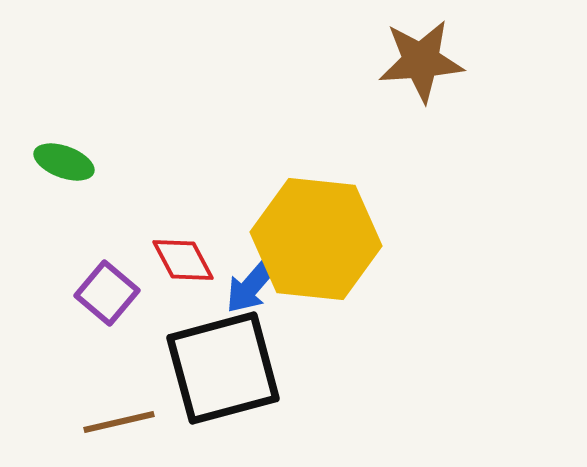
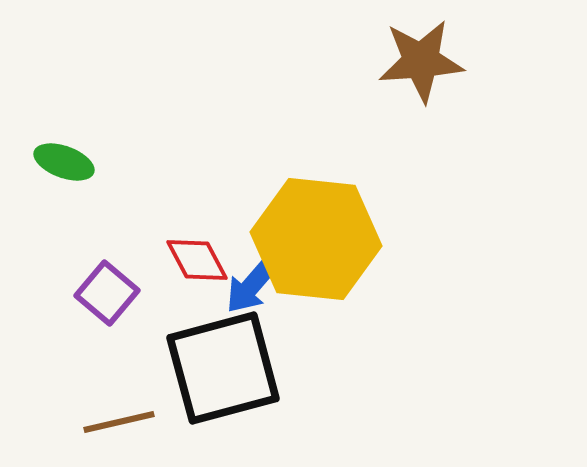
red diamond: moved 14 px right
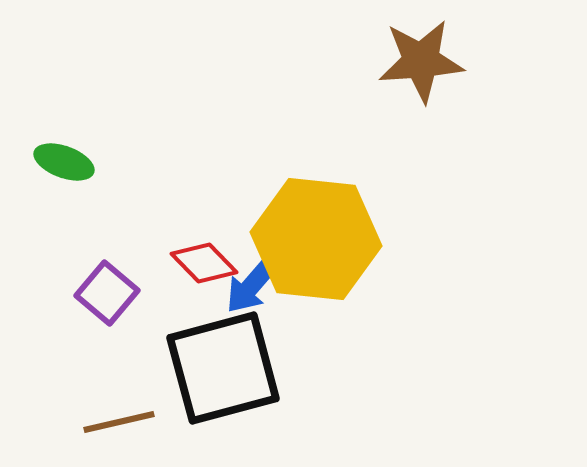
red diamond: moved 7 px right, 3 px down; rotated 16 degrees counterclockwise
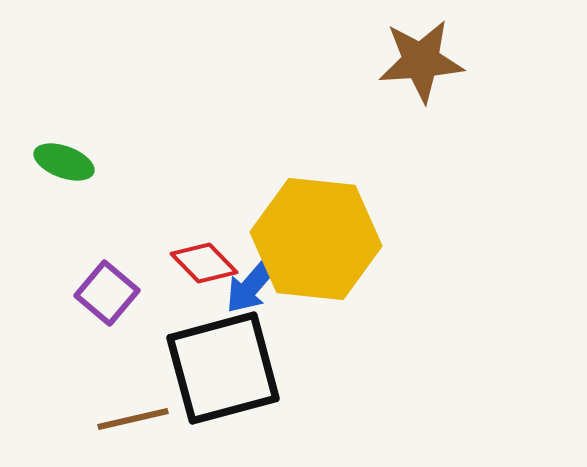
brown line: moved 14 px right, 3 px up
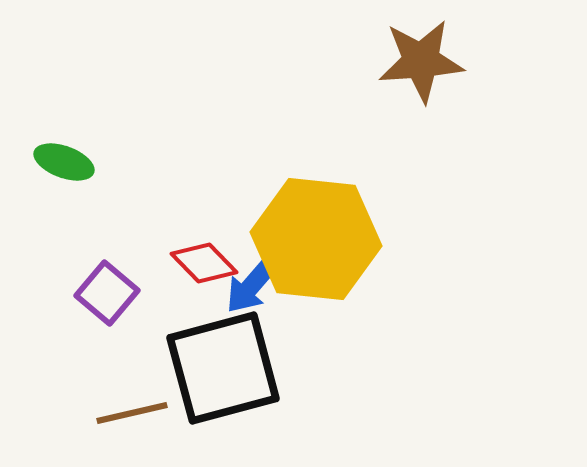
brown line: moved 1 px left, 6 px up
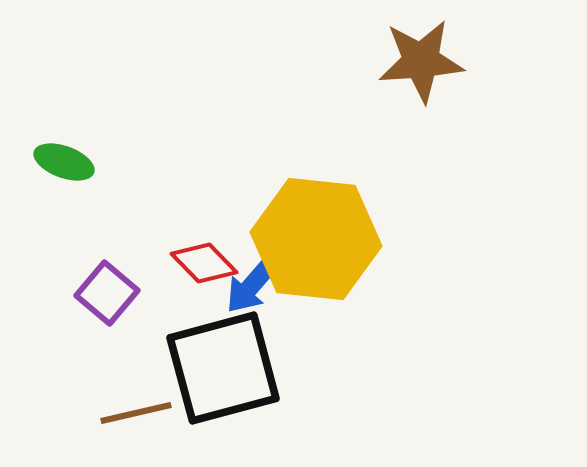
brown line: moved 4 px right
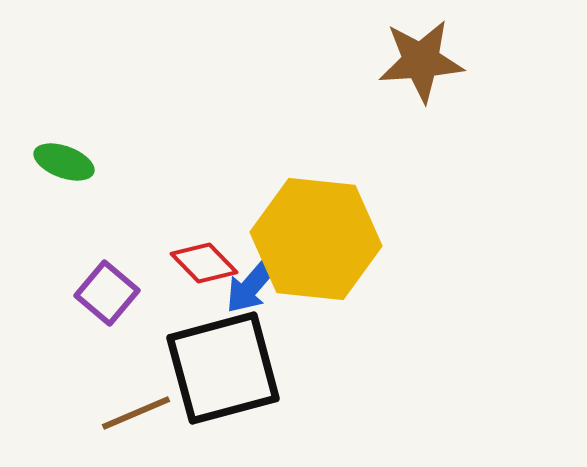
brown line: rotated 10 degrees counterclockwise
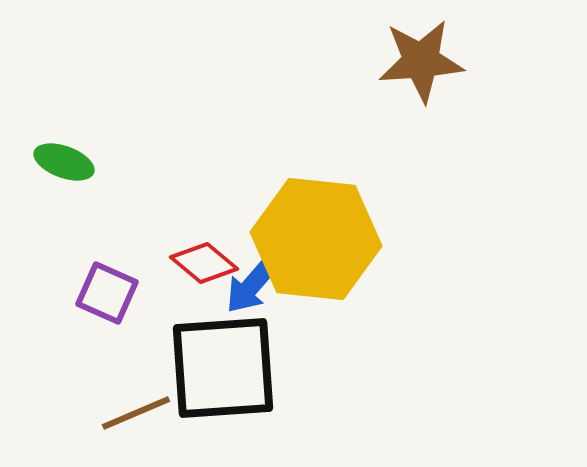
red diamond: rotated 6 degrees counterclockwise
purple square: rotated 16 degrees counterclockwise
black square: rotated 11 degrees clockwise
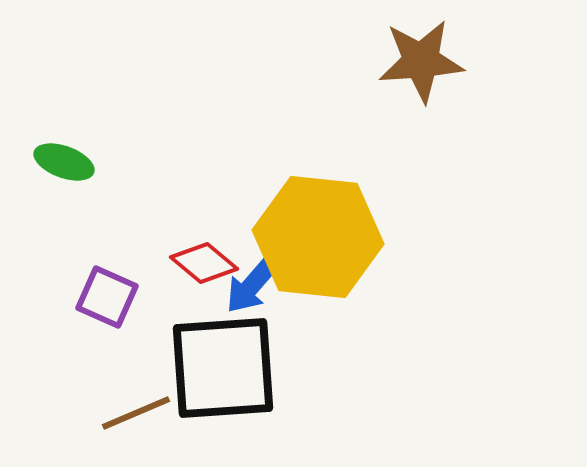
yellow hexagon: moved 2 px right, 2 px up
purple square: moved 4 px down
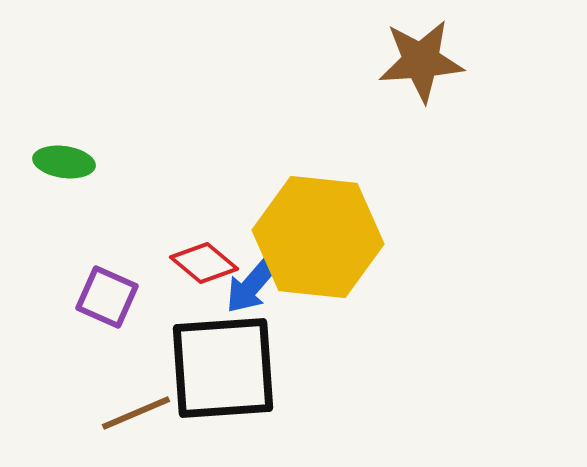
green ellipse: rotated 12 degrees counterclockwise
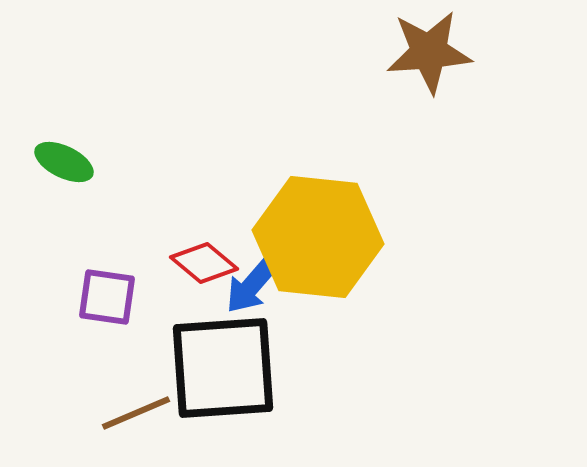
brown star: moved 8 px right, 9 px up
green ellipse: rotated 18 degrees clockwise
purple square: rotated 16 degrees counterclockwise
